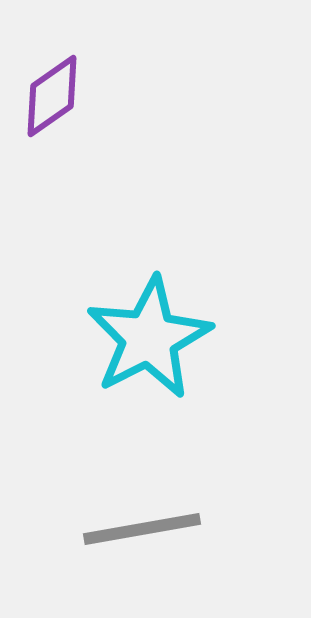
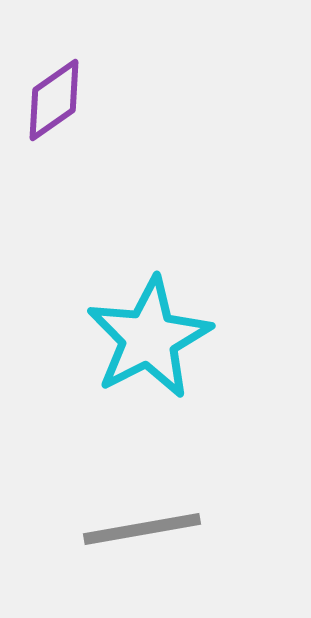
purple diamond: moved 2 px right, 4 px down
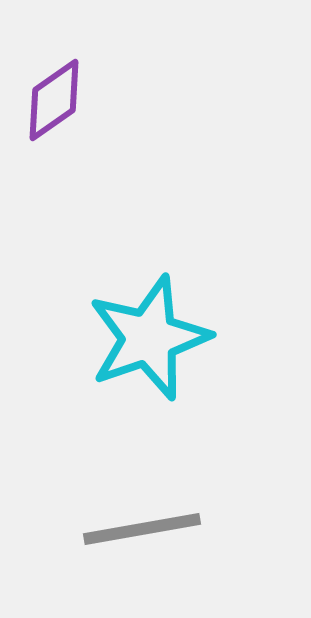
cyan star: rotated 8 degrees clockwise
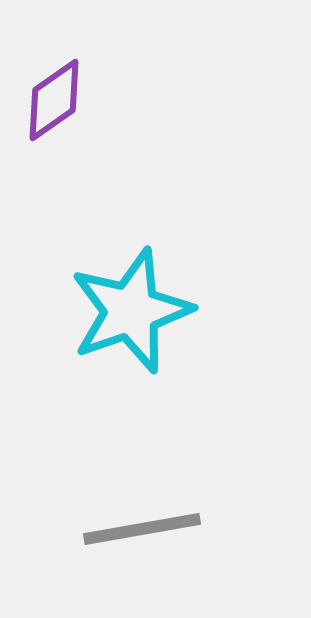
cyan star: moved 18 px left, 27 px up
